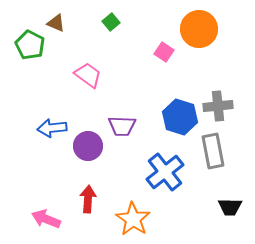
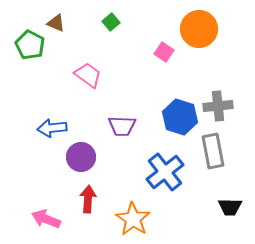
purple circle: moved 7 px left, 11 px down
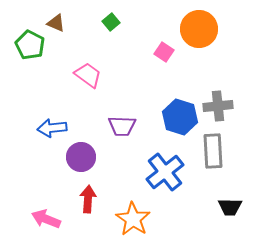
gray rectangle: rotated 8 degrees clockwise
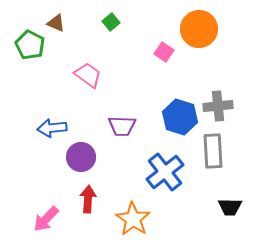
pink arrow: rotated 68 degrees counterclockwise
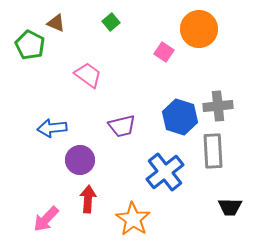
purple trapezoid: rotated 16 degrees counterclockwise
purple circle: moved 1 px left, 3 px down
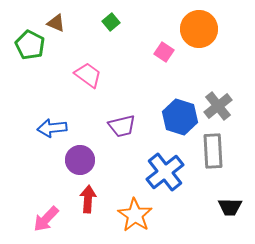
gray cross: rotated 32 degrees counterclockwise
orange star: moved 2 px right, 4 px up
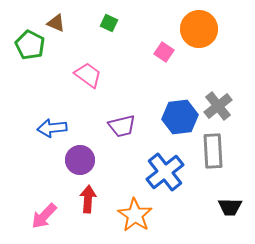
green square: moved 2 px left, 1 px down; rotated 24 degrees counterclockwise
blue hexagon: rotated 24 degrees counterclockwise
pink arrow: moved 2 px left, 3 px up
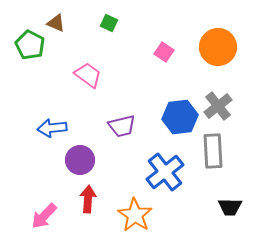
orange circle: moved 19 px right, 18 px down
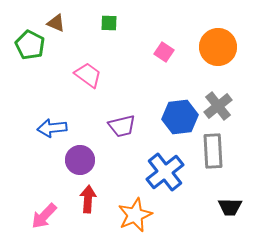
green square: rotated 24 degrees counterclockwise
orange star: rotated 16 degrees clockwise
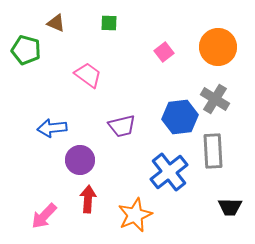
green pentagon: moved 4 px left, 5 px down; rotated 12 degrees counterclockwise
pink square: rotated 18 degrees clockwise
gray cross: moved 3 px left, 7 px up; rotated 20 degrees counterclockwise
blue cross: moved 4 px right
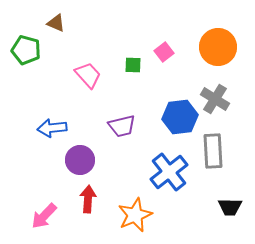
green square: moved 24 px right, 42 px down
pink trapezoid: rotated 12 degrees clockwise
